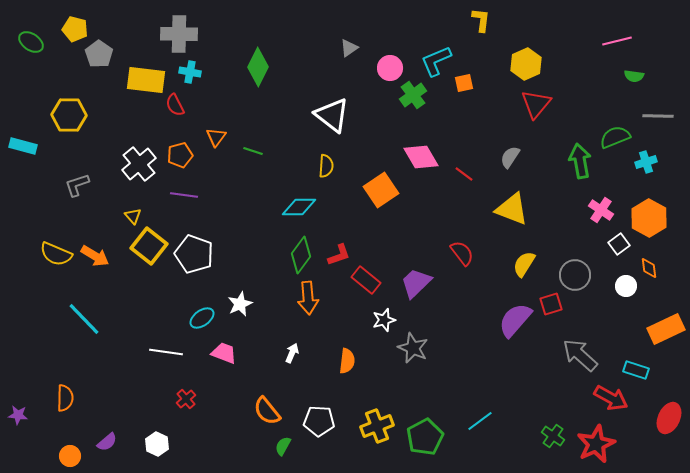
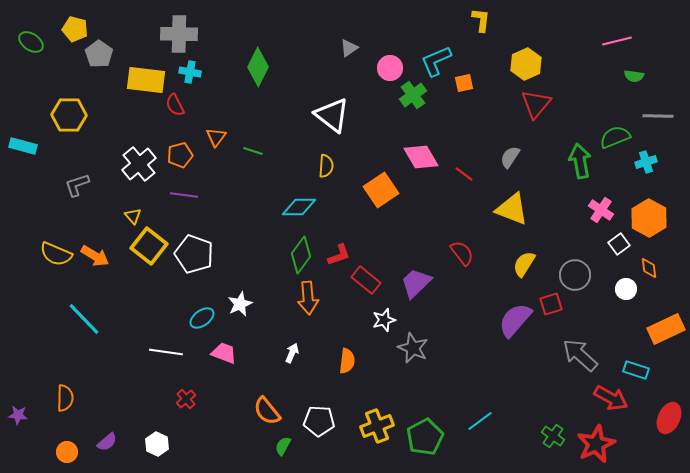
white circle at (626, 286): moved 3 px down
orange circle at (70, 456): moved 3 px left, 4 px up
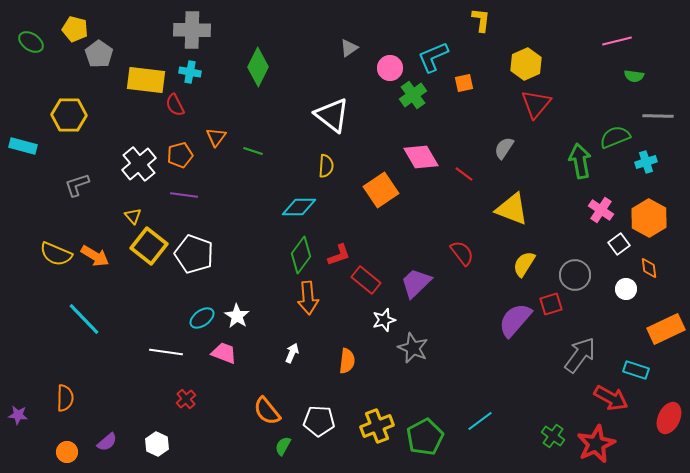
gray cross at (179, 34): moved 13 px right, 4 px up
cyan L-shape at (436, 61): moved 3 px left, 4 px up
gray semicircle at (510, 157): moved 6 px left, 9 px up
white star at (240, 304): moved 3 px left, 12 px down; rotated 15 degrees counterclockwise
gray arrow at (580, 355): rotated 84 degrees clockwise
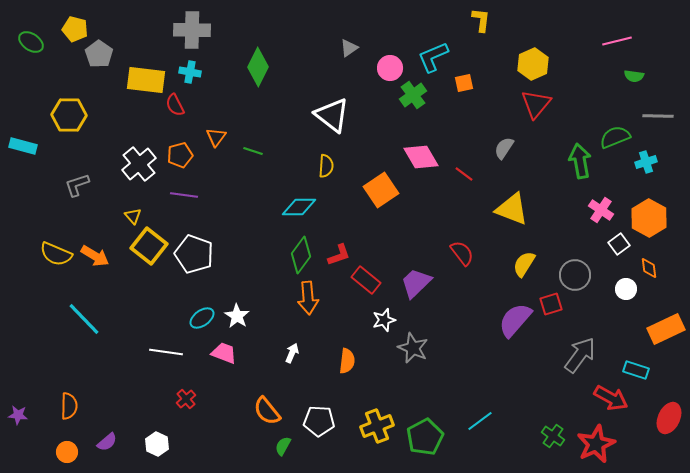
yellow hexagon at (526, 64): moved 7 px right
orange semicircle at (65, 398): moved 4 px right, 8 px down
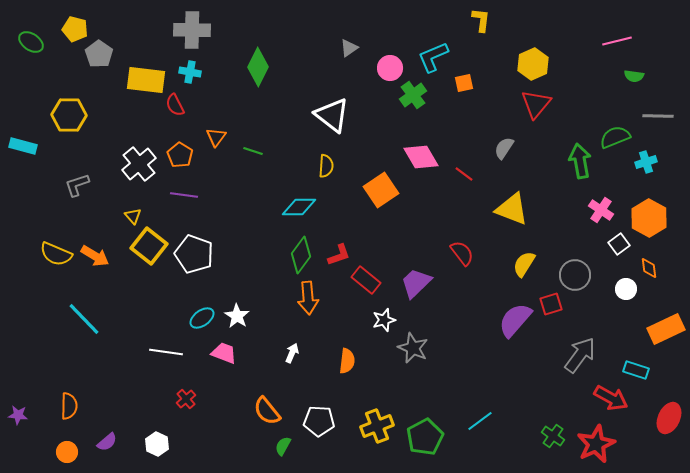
orange pentagon at (180, 155): rotated 25 degrees counterclockwise
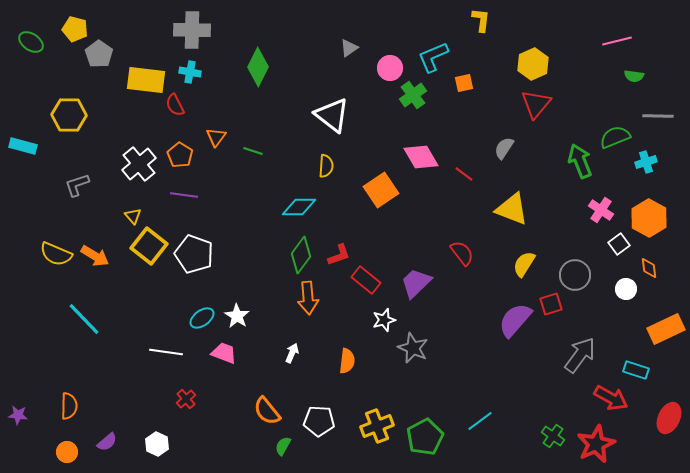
green arrow at (580, 161): rotated 12 degrees counterclockwise
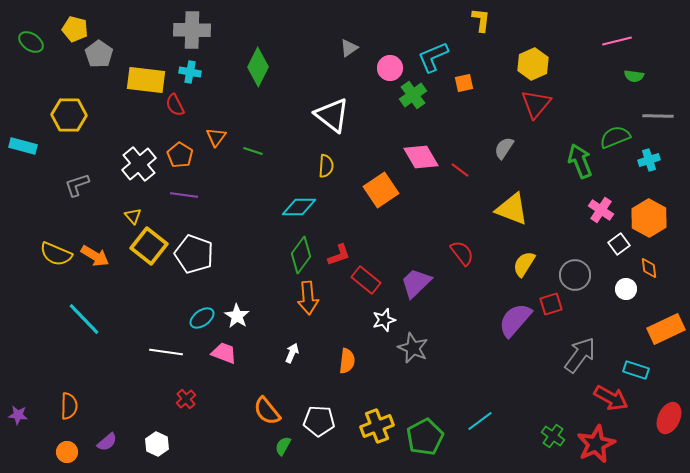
cyan cross at (646, 162): moved 3 px right, 2 px up
red line at (464, 174): moved 4 px left, 4 px up
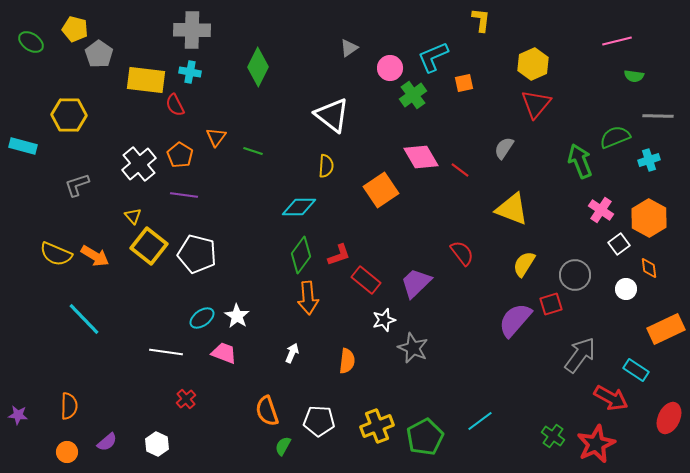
white pentagon at (194, 254): moved 3 px right; rotated 6 degrees counterclockwise
cyan rectangle at (636, 370): rotated 15 degrees clockwise
orange semicircle at (267, 411): rotated 20 degrees clockwise
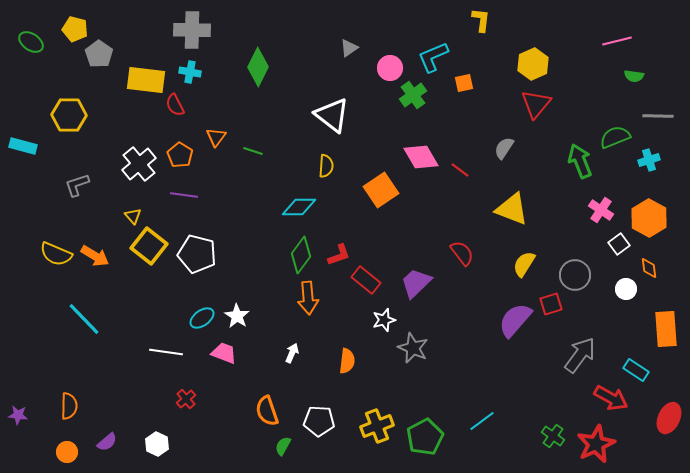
orange rectangle at (666, 329): rotated 69 degrees counterclockwise
cyan line at (480, 421): moved 2 px right
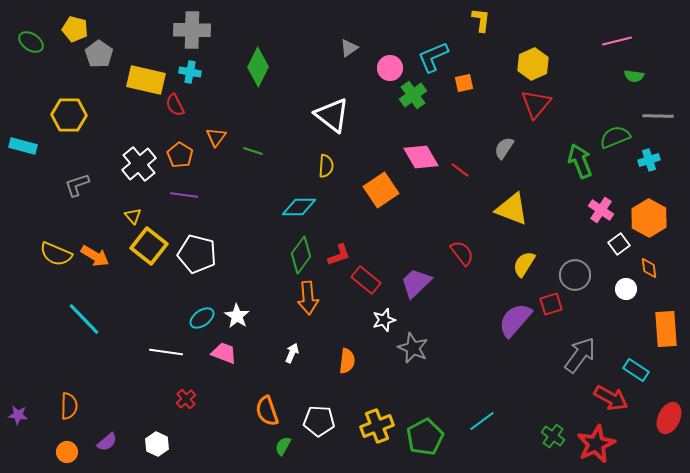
yellow rectangle at (146, 80): rotated 6 degrees clockwise
